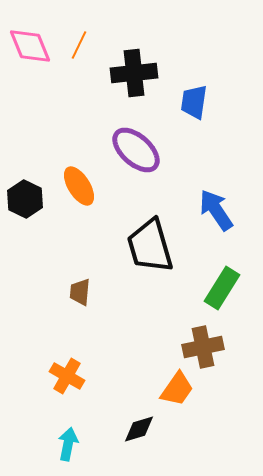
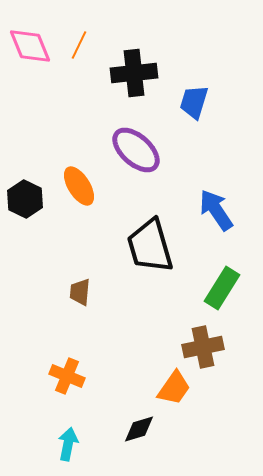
blue trapezoid: rotated 9 degrees clockwise
orange cross: rotated 8 degrees counterclockwise
orange trapezoid: moved 3 px left, 1 px up
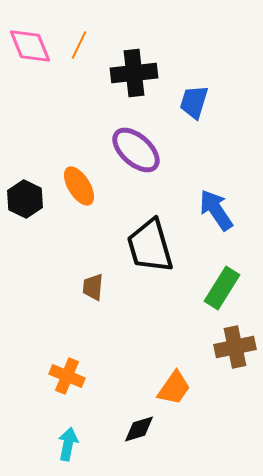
brown trapezoid: moved 13 px right, 5 px up
brown cross: moved 32 px right
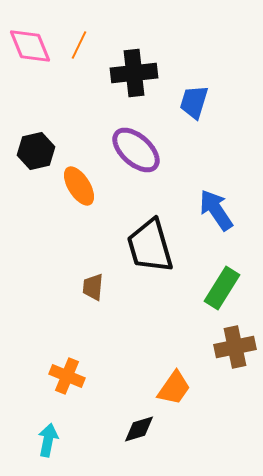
black hexagon: moved 11 px right, 48 px up; rotated 21 degrees clockwise
cyan arrow: moved 20 px left, 4 px up
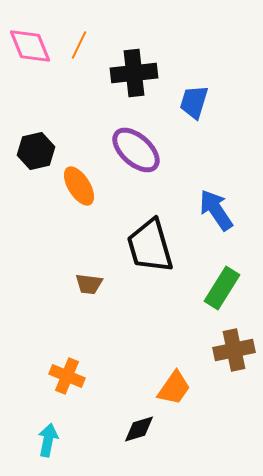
brown trapezoid: moved 4 px left, 3 px up; rotated 88 degrees counterclockwise
brown cross: moved 1 px left, 3 px down
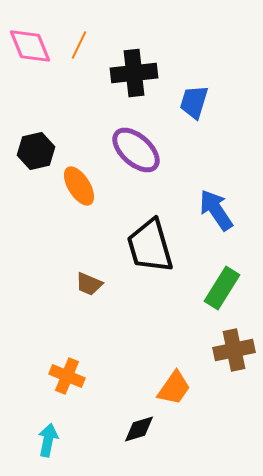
brown trapezoid: rotated 16 degrees clockwise
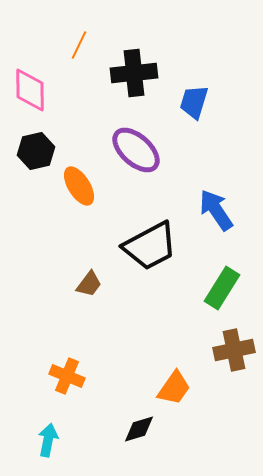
pink diamond: moved 44 px down; rotated 21 degrees clockwise
black trapezoid: rotated 102 degrees counterclockwise
brown trapezoid: rotated 76 degrees counterclockwise
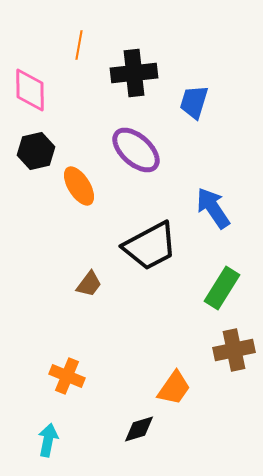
orange line: rotated 16 degrees counterclockwise
blue arrow: moved 3 px left, 2 px up
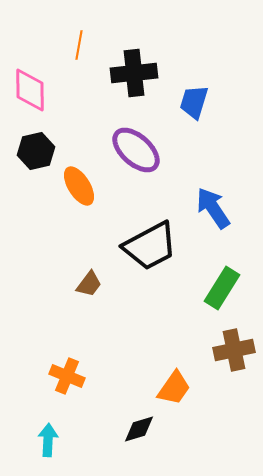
cyan arrow: rotated 8 degrees counterclockwise
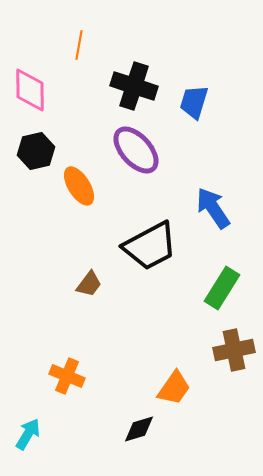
black cross: moved 13 px down; rotated 24 degrees clockwise
purple ellipse: rotated 6 degrees clockwise
cyan arrow: moved 20 px left, 6 px up; rotated 28 degrees clockwise
